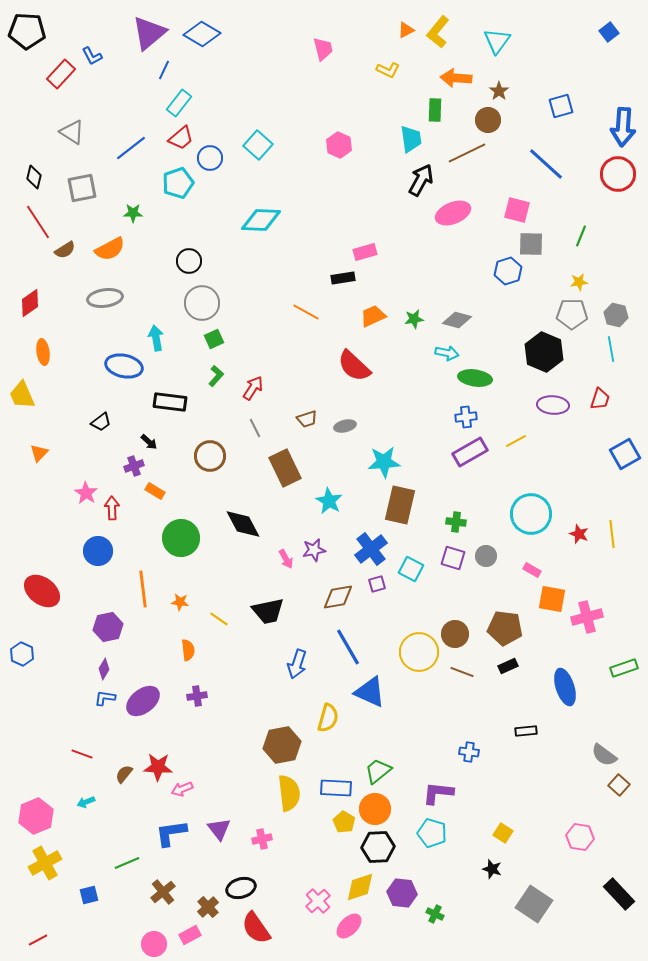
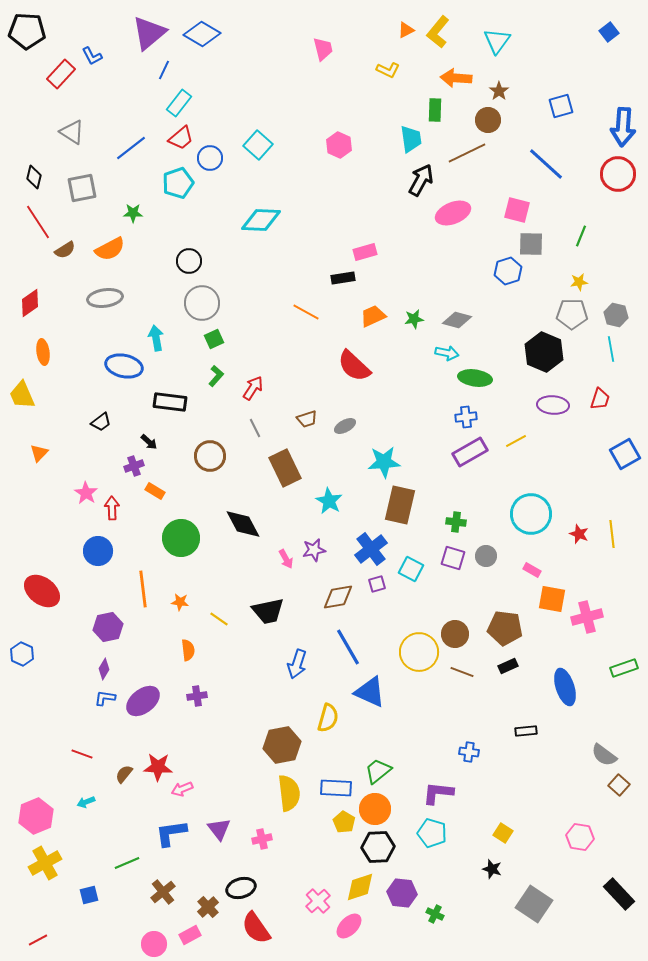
gray ellipse at (345, 426): rotated 15 degrees counterclockwise
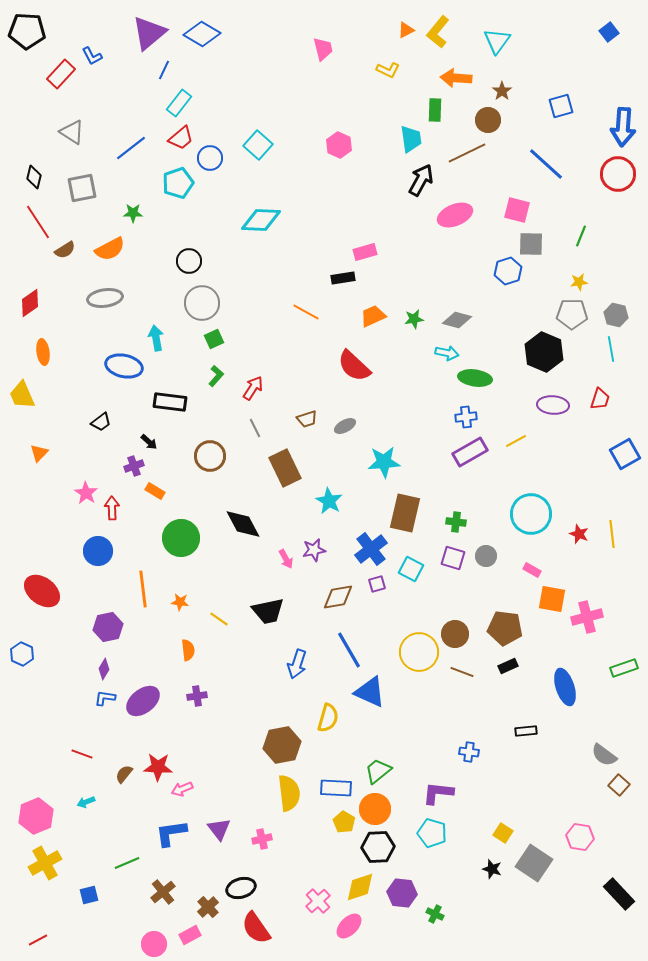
brown star at (499, 91): moved 3 px right
pink ellipse at (453, 213): moved 2 px right, 2 px down
brown rectangle at (400, 505): moved 5 px right, 8 px down
blue line at (348, 647): moved 1 px right, 3 px down
gray square at (534, 904): moved 41 px up
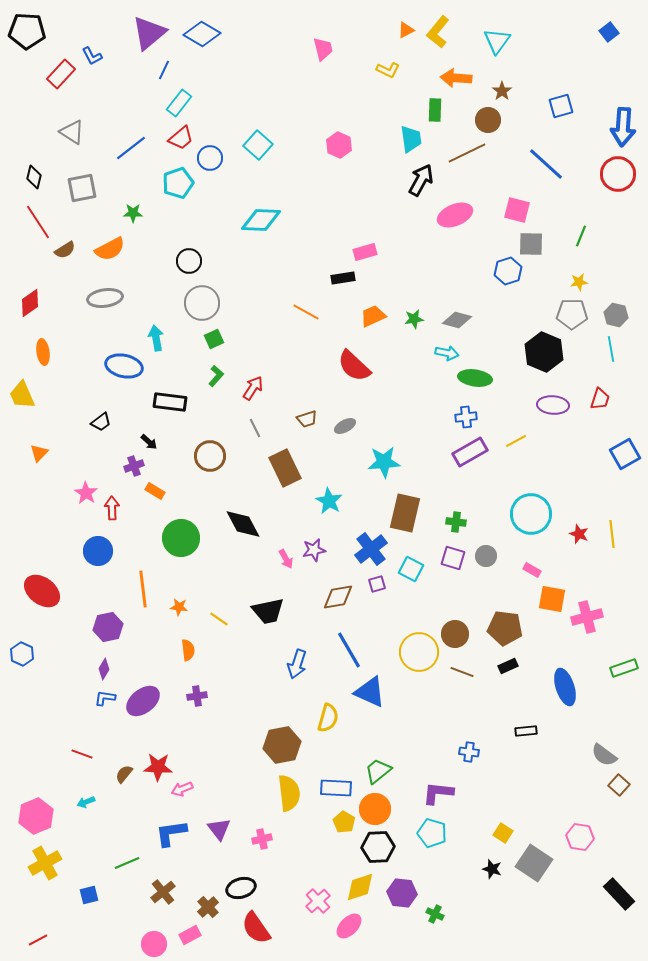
orange star at (180, 602): moved 1 px left, 5 px down
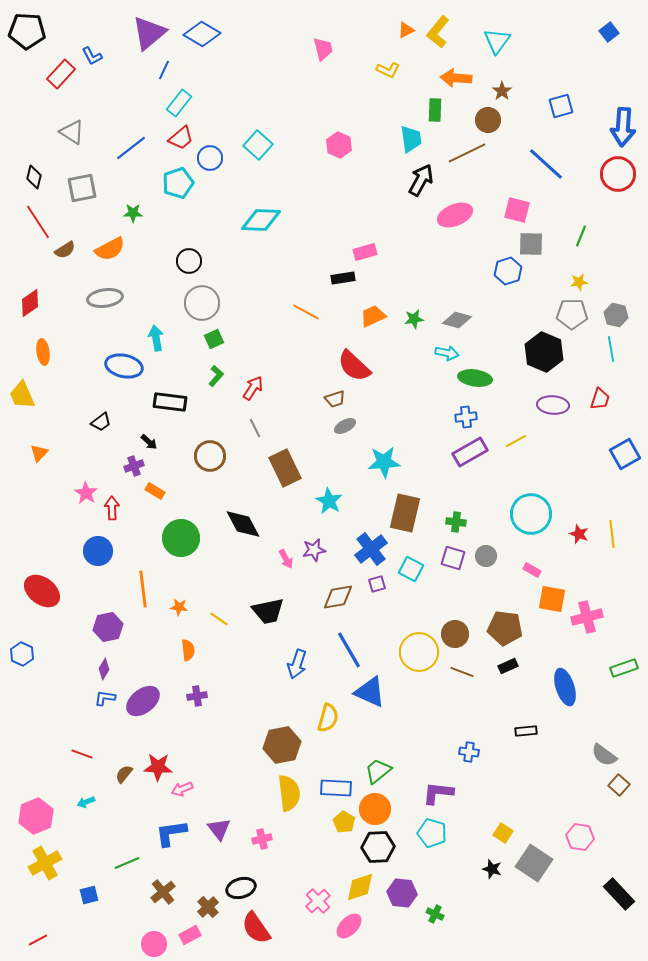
brown trapezoid at (307, 419): moved 28 px right, 20 px up
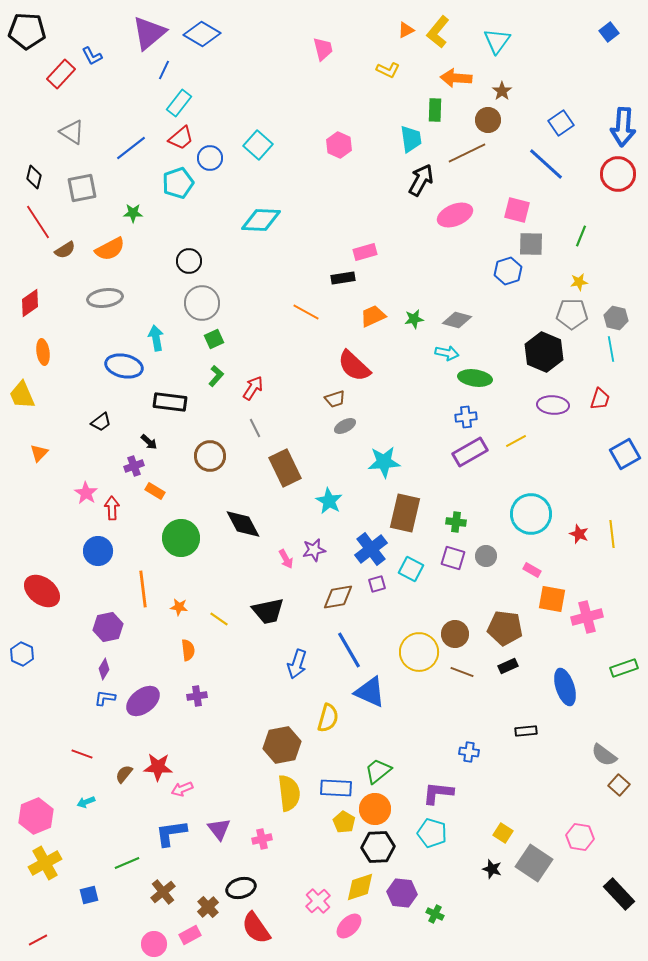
blue square at (561, 106): moved 17 px down; rotated 20 degrees counterclockwise
gray hexagon at (616, 315): moved 3 px down
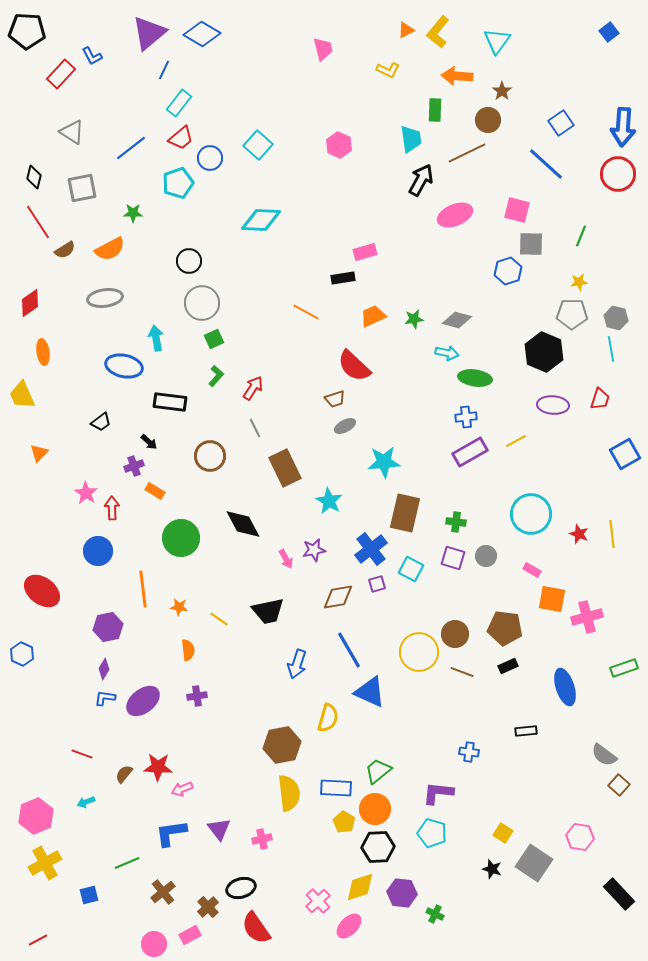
orange arrow at (456, 78): moved 1 px right, 2 px up
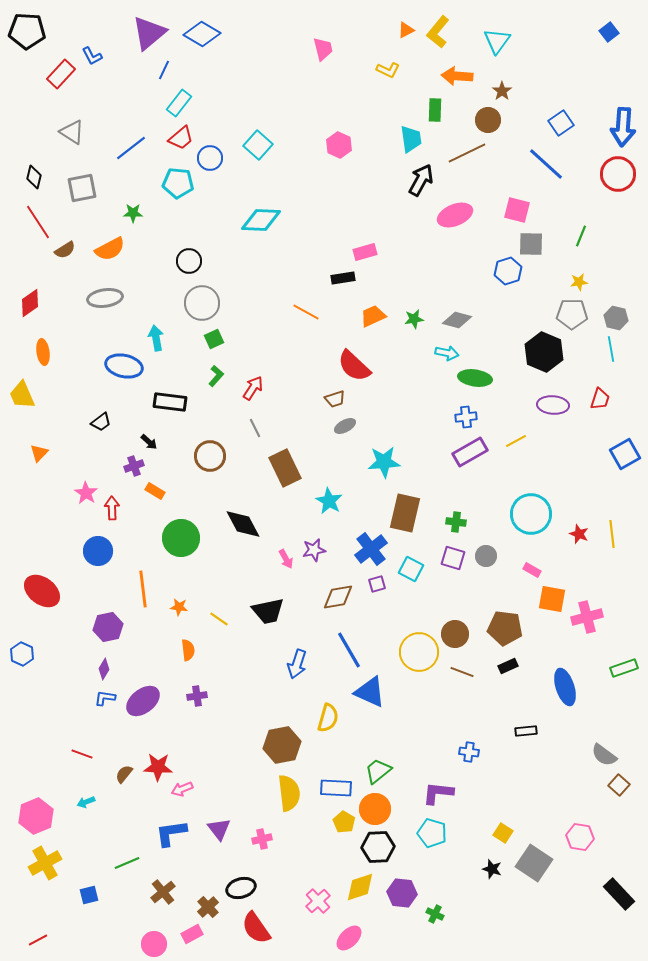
cyan pentagon at (178, 183): rotated 24 degrees clockwise
pink ellipse at (349, 926): moved 12 px down
pink rectangle at (190, 935): moved 2 px right, 1 px up
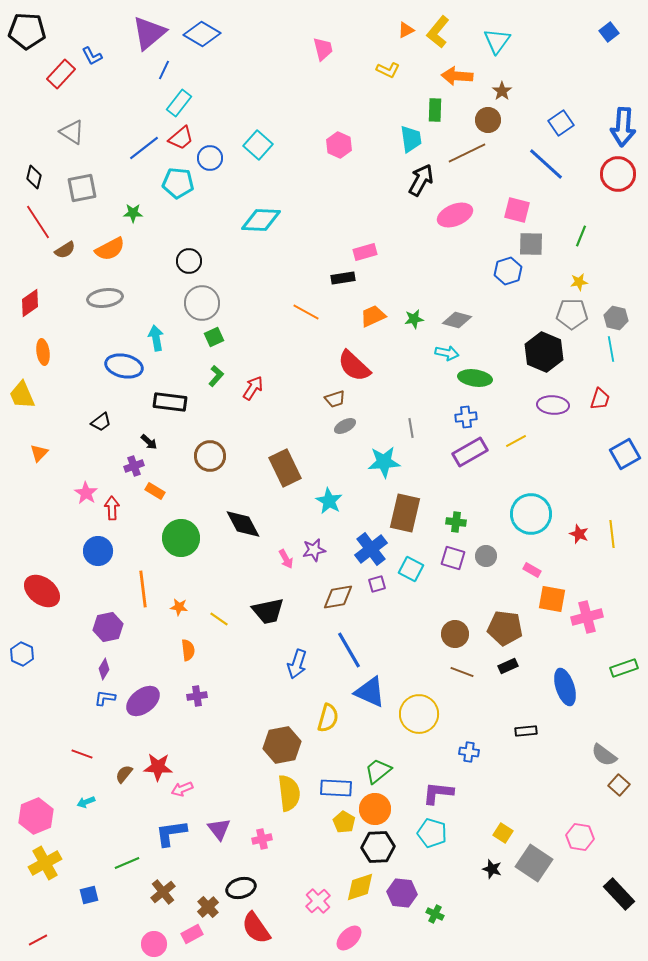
blue line at (131, 148): moved 13 px right
green square at (214, 339): moved 2 px up
gray line at (255, 428): moved 156 px right; rotated 18 degrees clockwise
yellow circle at (419, 652): moved 62 px down
